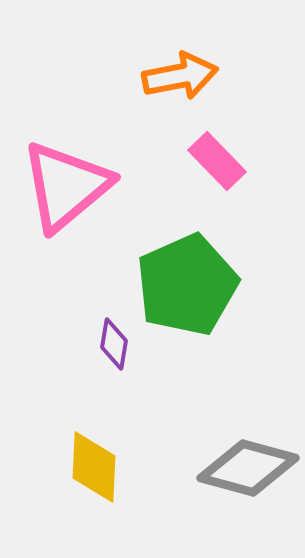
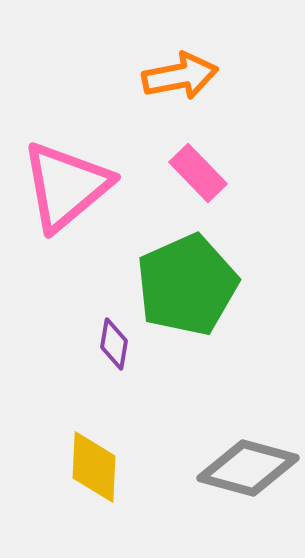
pink rectangle: moved 19 px left, 12 px down
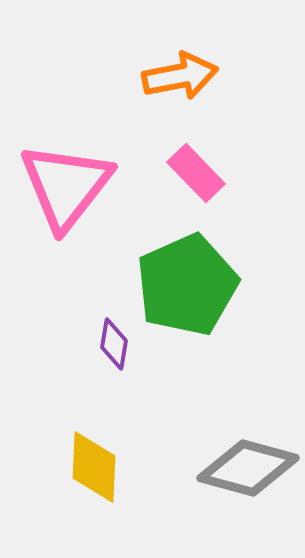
pink rectangle: moved 2 px left
pink triangle: rotated 12 degrees counterclockwise
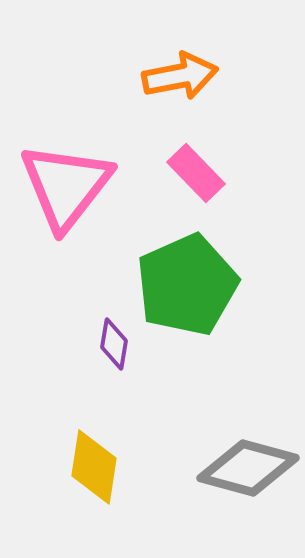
yellow diamond: rotated 6 degrees clockwise
